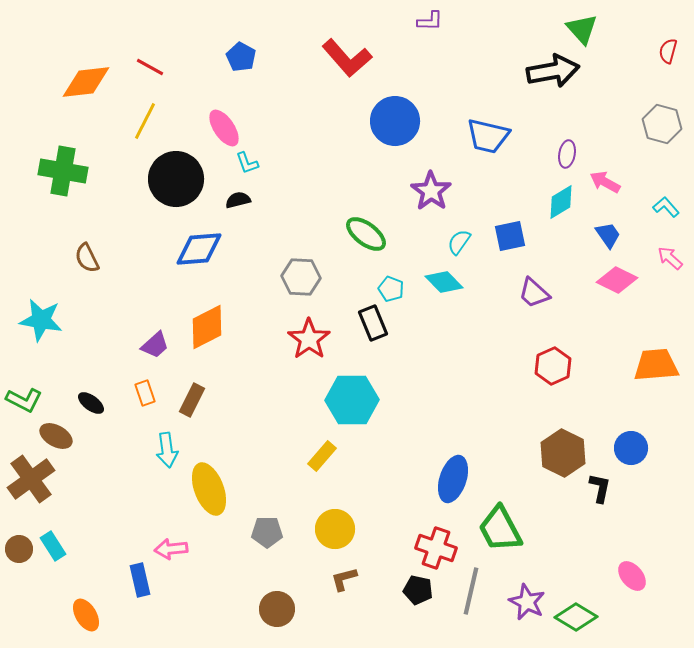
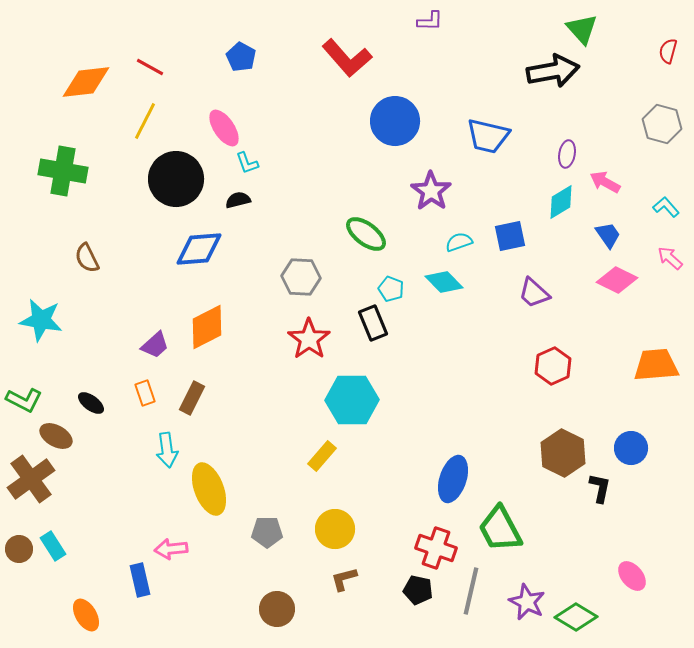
cyan semicircle at (459, 242): rotated 36 degrees clockwise
brown rectangle at (192, 400): moved 2 px up
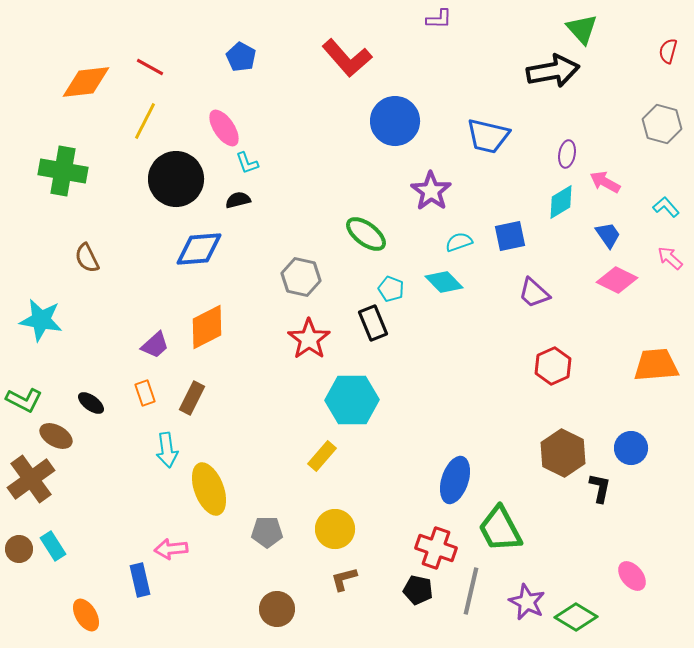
purple L-shape at (430, 21): moved 9 px right, 2 px up
gray hexagon at (301, 277): rotated 9 degrees clockwise
blue ellipse at (453, 479): moved 2 px right, 1 px down
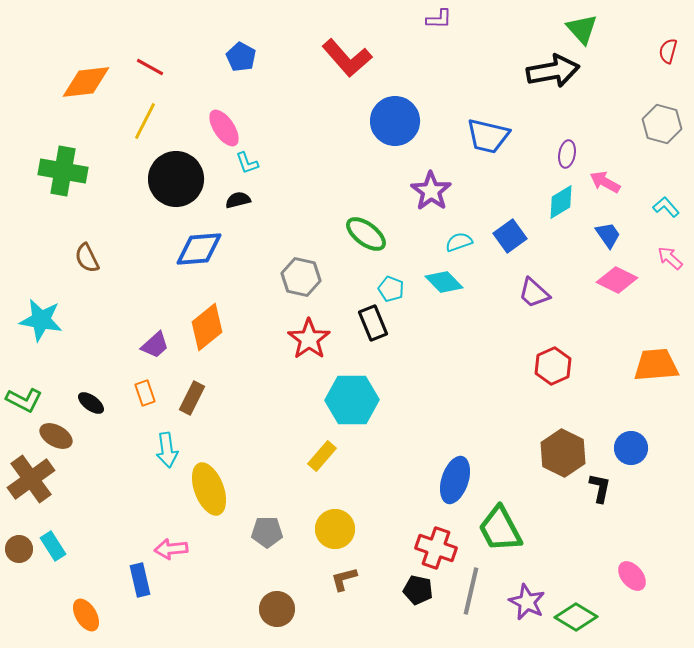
blue square at (510, 236): rotated 24 degrees counterclockwise
orange diamond at (207, 327): rotated 12 degrees counterclockwise
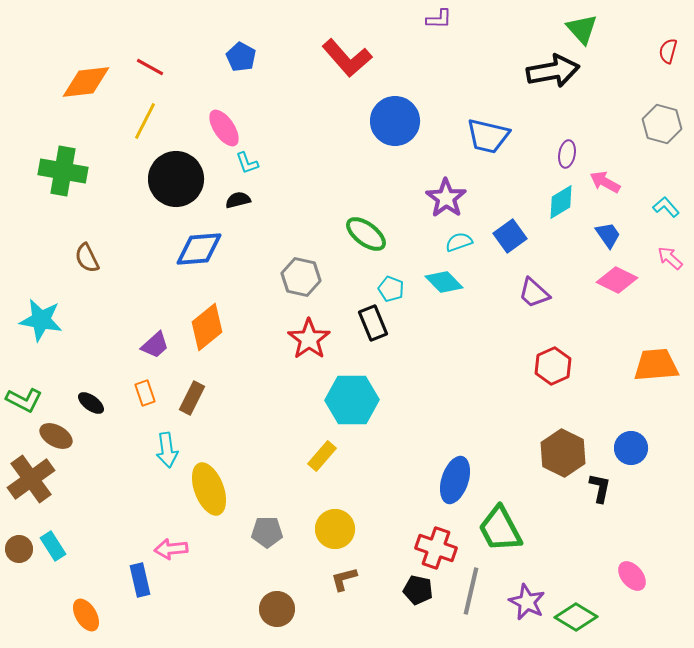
purple star at (431, 191): moved 15 px right, 7 px down
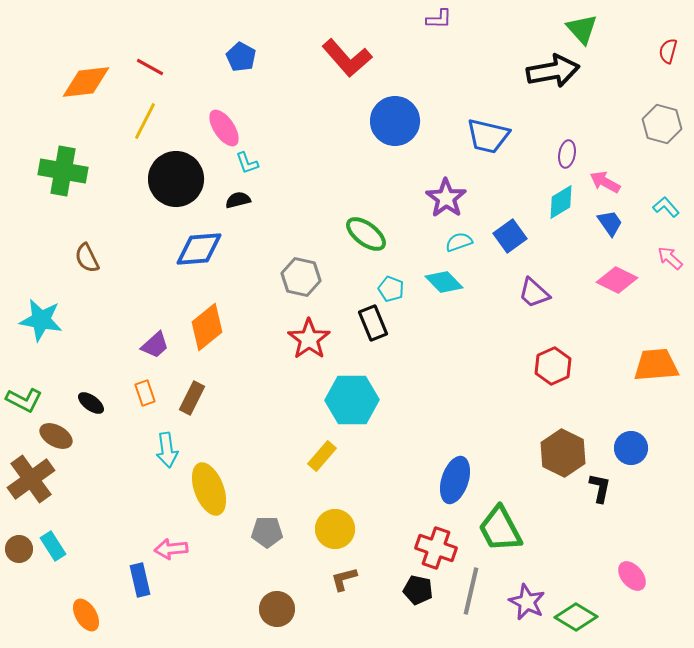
blue trapezoid at (608, 235): moved 2 px right, 12 px up
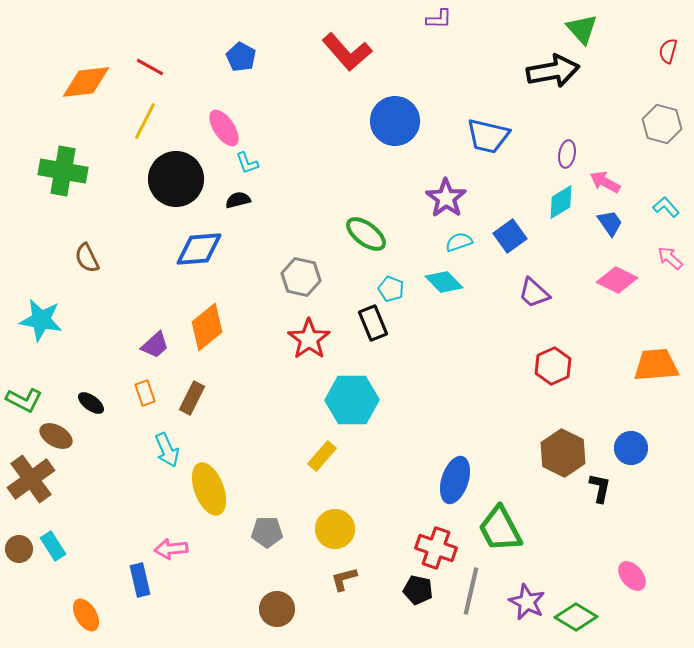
red L-shape at (347, 58): moved 6 px up
cyan arrow at (167, 450): rotated 16 degrees counterclockwise
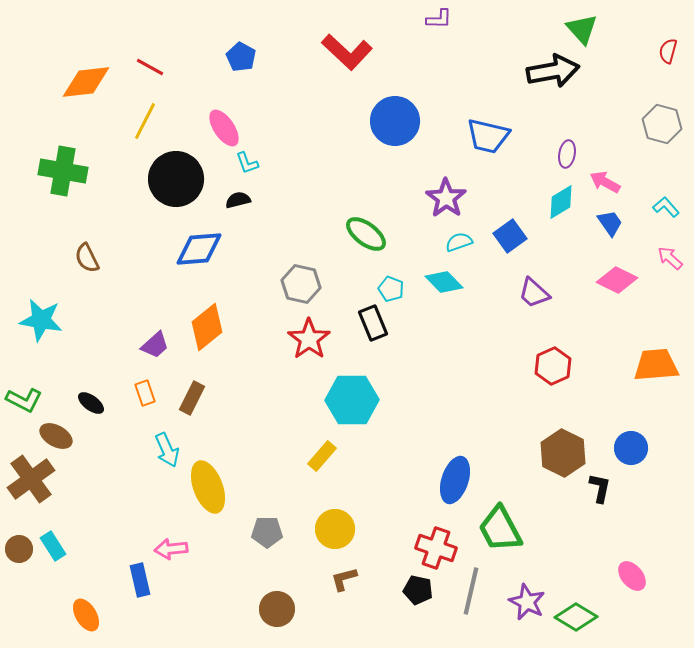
red L-shape at (347, 52): rotated 6 degrees counterclockwise
gray hexagon at (301, 277): moved 7 px down
yellow ellipse at (209, 489): moved 1 px left, 2 px up
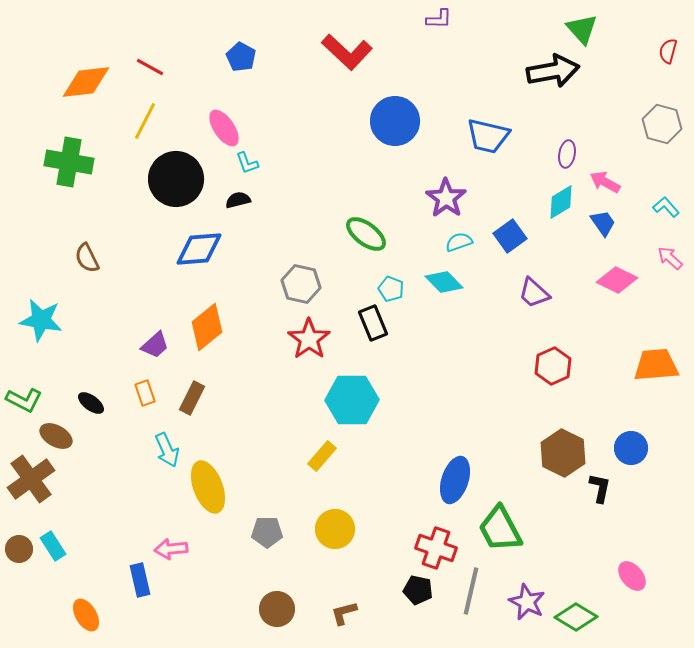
green cross at (63, 171): moved 6 px right, 9 px up
blue trapezoid at (610, 223): moved 7 px left
brown L-shape at (344, 579): moved 34 px down
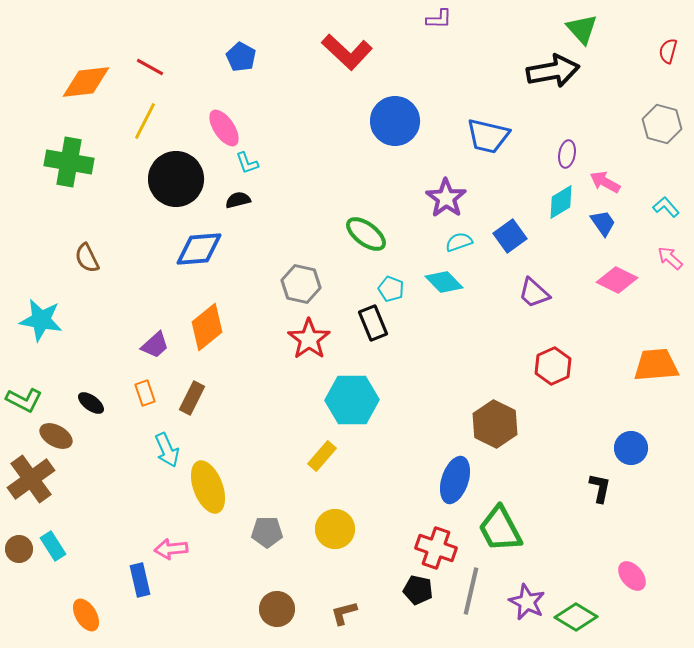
brown hexagon at (563, 453): moved 68 px left, 29 px up
